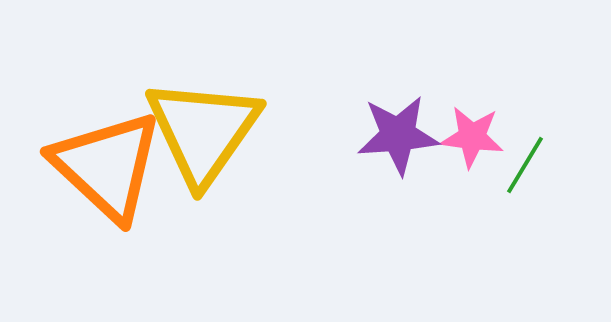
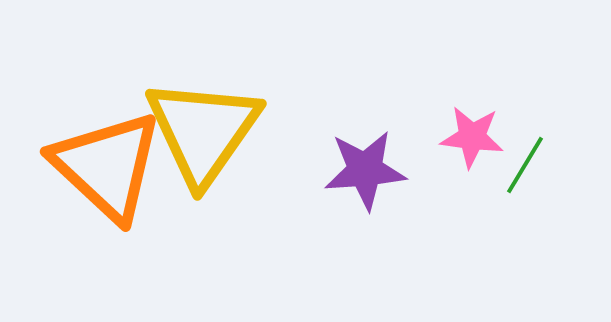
purple star: moved 33 px left, 35 px down
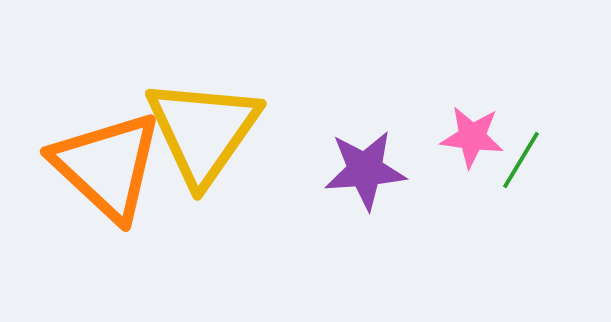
green line: moved 4 px left, 5 px up
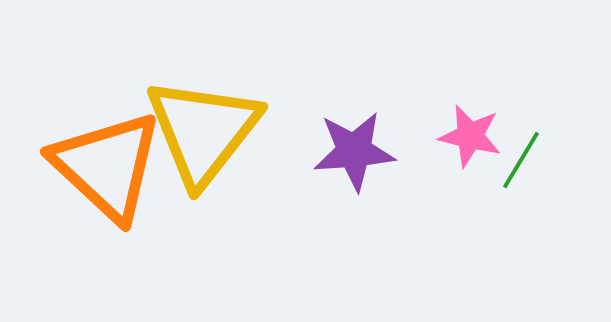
yellow triangle: rotated 3 degrees clockwise
pink star: moved 2 px left, 1 px up; rotated 6 degrees clockwise
purple star: moved 11 px left, 19 px up
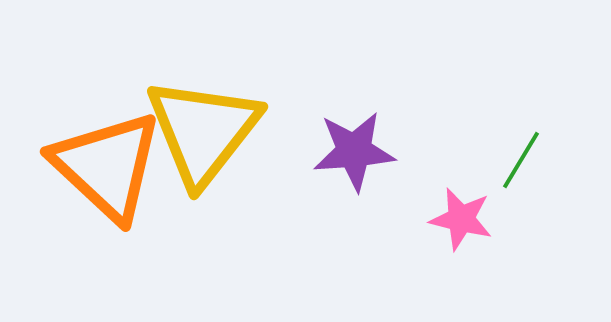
pink star: moved 9 px left, 83 px down
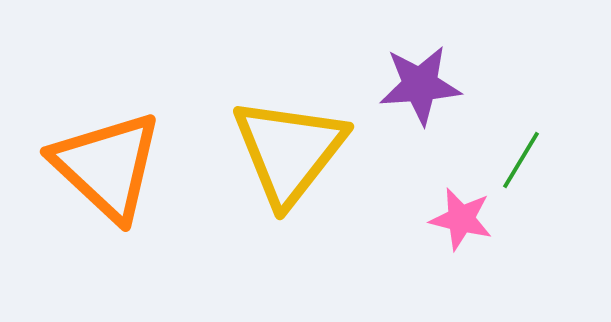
yellow triangle: moved 86 px right, 20 px down
purple star: moved 66 px right, 66 px up
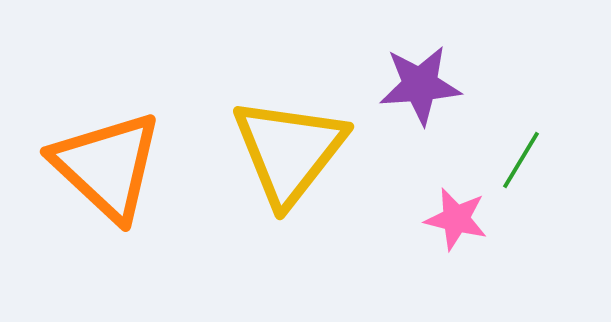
pink star: moved 5 px left
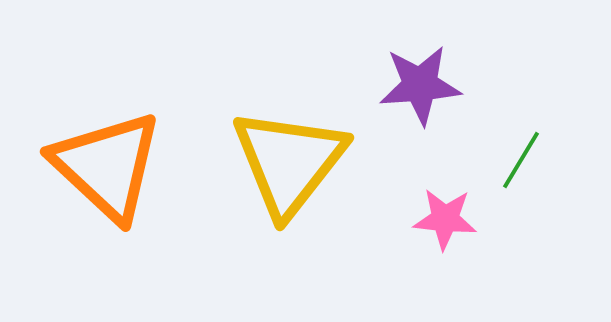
yellow triangle: moved 11 px down
pink star: moved 11 px left; rotated 8 degrees counterclockwise
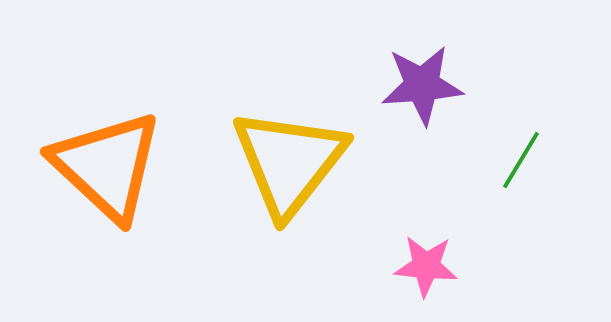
purple star: moved 2 px right
pink star: moved 19 px left, 47 px down
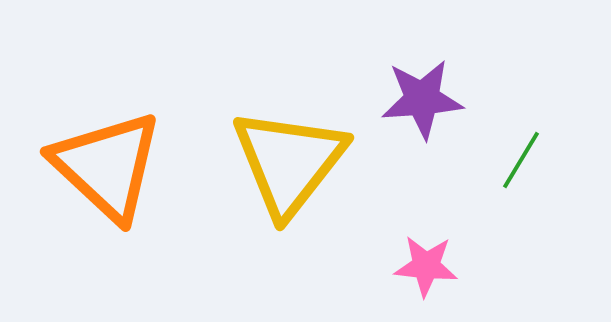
purple star: moved 14 px down
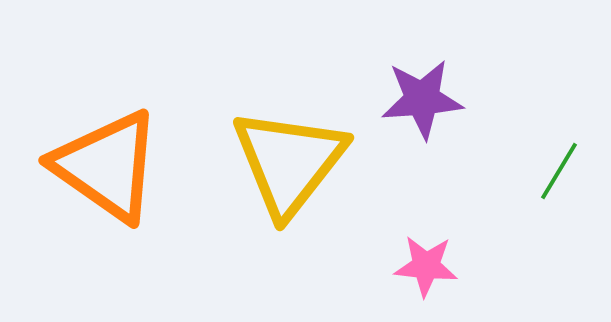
green line: moved 38 px right, 11 px down
orange triangle: rotated 8 degrees counterclockwise
